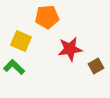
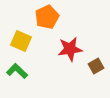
orange pentagon: rotated 20 degrees counterclockwise
green L-shape: moved 3 px right, 4 px down
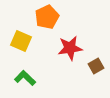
red star: moved 1 px up
green L-shape: moved 8 px right, 7 px down
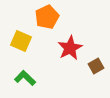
red star: rotated 20 degrees counterclockwise
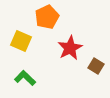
brown square: rotated 28 degrees counterclockwise
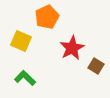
red star: moved 2 px right
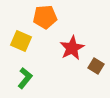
orange pentagon: moved 2 px left; rotated 20 degrees clockwise
green L-shape: rotated 85 degrees clockwise
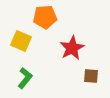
brown square: moved 5 px left, 10 px down; rotated 28 degrees counterclockwise
